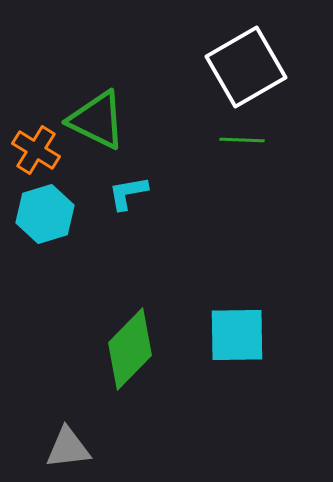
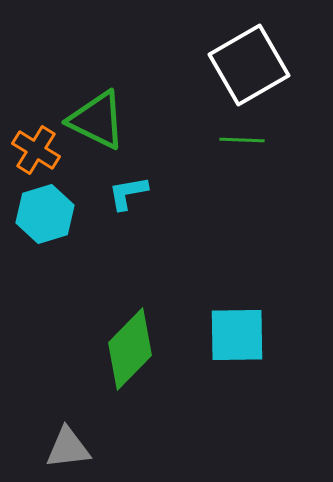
white square: moved 3 px right, 2 px up
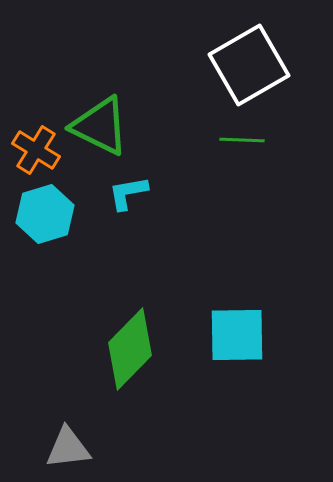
green triangle: moved 3 px right, 6 px down
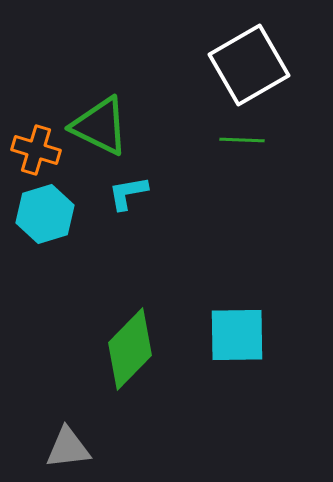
orange cross: rotated 15 degrees counterclockwise
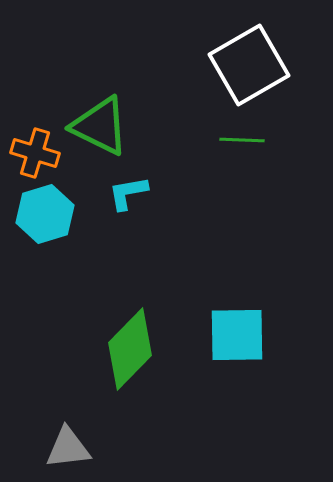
orange cross: moved 1 px left, 3 px down
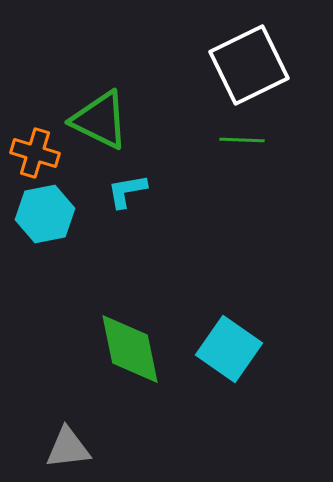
white square: rotated 4 degrees clockwise
green triangle: moved 6 px up
cyan L-shape: moved 1 px left, 2 px up
cyan hexagon: rotated 6 degrees clockwise
cyan square: moved 8 px left, 14 px down; rotated 36 degrees clockwise
green diamond: rotated 56 degrees counterclockwise
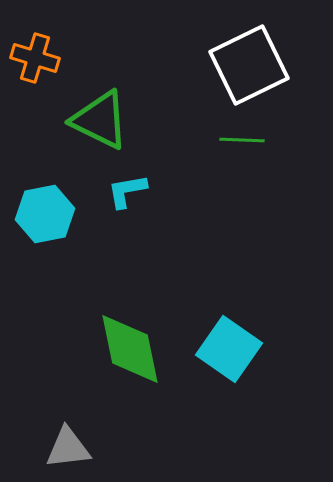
orange cross: moved 95 px up
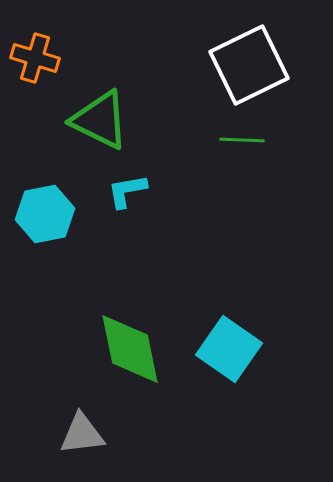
gray triangle: moved 14 px right, 14 px up
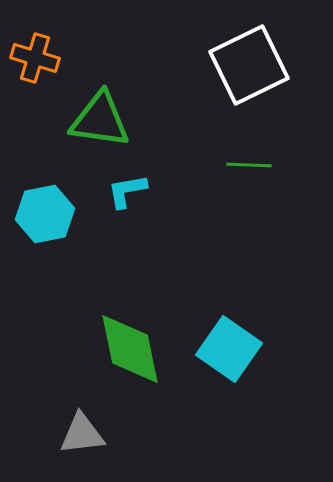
green triangle: rotated 18 degrees counterclockwise
green line: moved 7 px right, 25 px down
